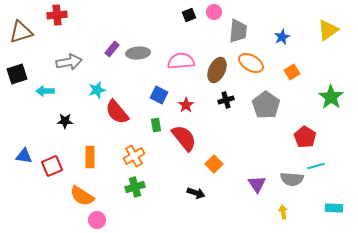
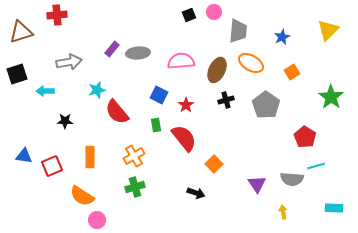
yellow triangle at (328, 30): rotated 10 degrees counterclockwise
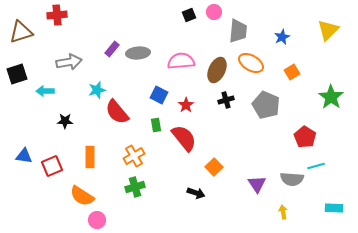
gray pentagon at (266, 105): rotated 12 degrees counterclockwise
orange square at (214, 164): moved 3 px down
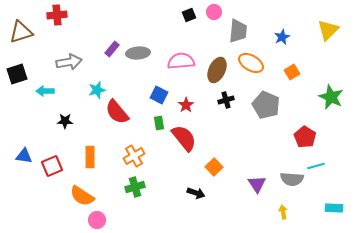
green star at (331, 97): rotated 10 degrees counterclockwise
green rectangle at (156, 125): moved 3 px right, 2 px up
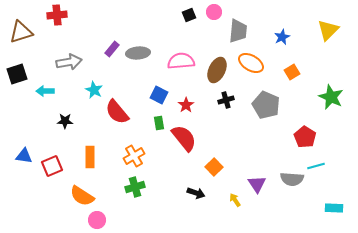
cyan star at (97, 90): moved 3 px left; rotated 30 degrees counterclockwise
yellow arrow at (283, 212): moved 48 px left, 12 px up; rotated 24 degrees counterclockwise
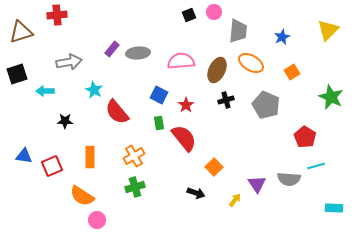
gray semicircle at (292, 179): moved 3 px left
yellow arrow at (235, 200): rotated 72 degrees clockwise
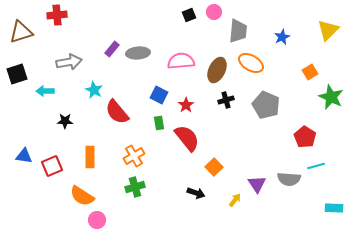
orange square at (292, 72): moved 18 px right
red semicircle at (184, 138): moved 3 px right
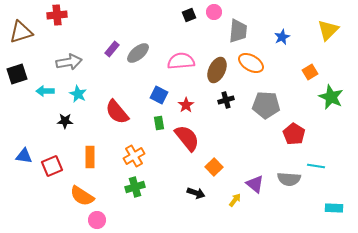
gray ellipse at (138, 53): rotated 35 degrees counterclockwise
cyan star at (94, 90): moved 16 px left, 4 px down
gray pentagon at (266, 105): rotated 20 degrees counterclockwise
red pentagon at (305, 137): moved 11 px left, 3 px up
cyan line at (316, 166): rotated 24 degrees clockwise
purple triangle at (257, 184): moved 2 px left; rotated 18 degrees counterclockwise
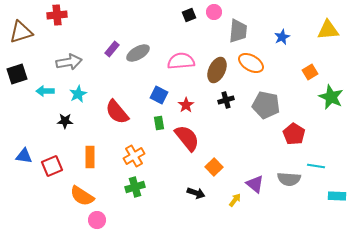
yellow triangle at (328, 30): rotated 40 degrees clockwise
gray ellipse at (138, 53): rotated 10 degrees clockwise
cyan star at (78, 94): rotated 18 degrees clockwise
gray pentagon at (266, 105): rotated 8 degrees clockwise
cyan rectangle at (334, 208): moved 3 px right, 12 px up
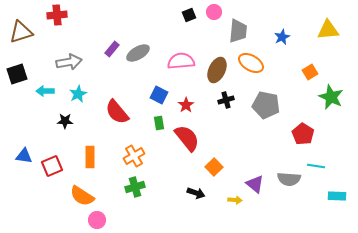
red pentagon at (294, 134): moved 9 px right
yellow arrow at (235, 200): rotated 56 degrees clockwise
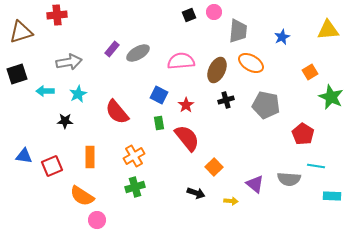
cyan rectangle at (337, 196): moved 5 px left
yellow arrow at (235, 200): moved 4 px left, 1 px down
